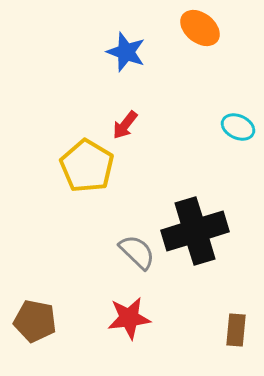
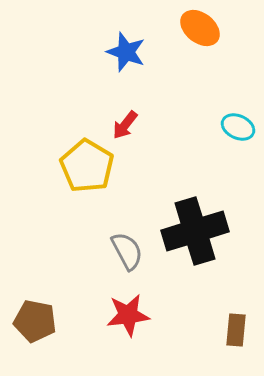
gray semicircle: moved 10 px left, 1 px up; rotated 18 degrees clockwise
red star: moved 1 px left, 3 px up
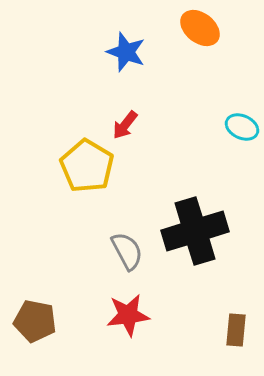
cyan ellipse: moved 4 px right
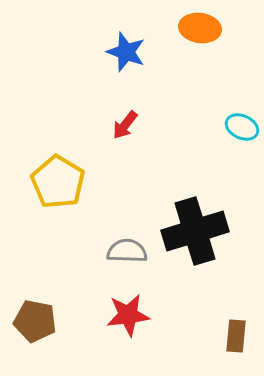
orange ellipse: rotated 30 degrees counterclockwise
yellow pentagon: moved 29 px left, 16 px down
gray semicircle: rotated 60 degrees counterclockwise
brown rectangle: moved 6 px down
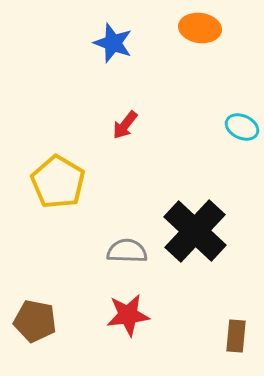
blue star: moved 13 px left, 9 px up
black cross: rotated 30 degrees counterclockwise
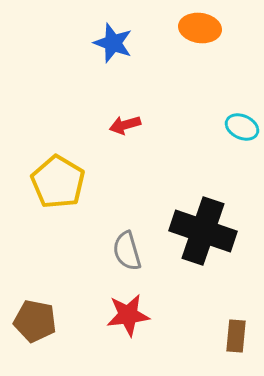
red arrow: rotated 36 degrees clockwise
black cross: moved 8 px right; rotated 24 degrees counterclockwise
gray semicircle: rotated 108 degrees counterclockwise
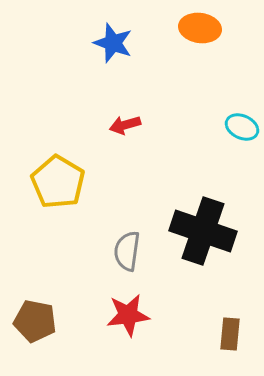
gray semicircle: rotated 24 degrees clockwise
brown rectangle: moved 6 px left, 2 px up
